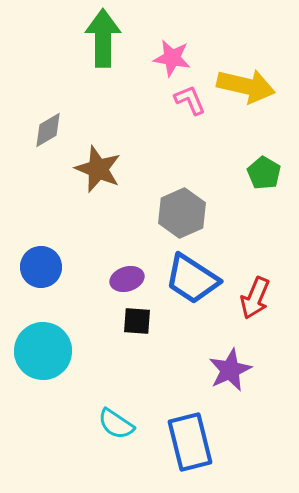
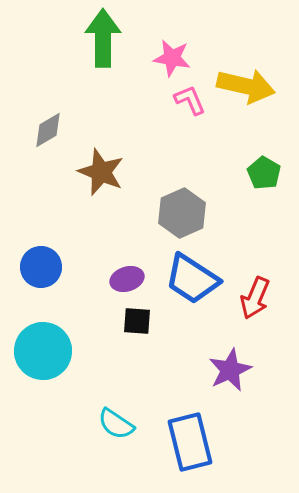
brown star: moved 3 px right, 3 px down
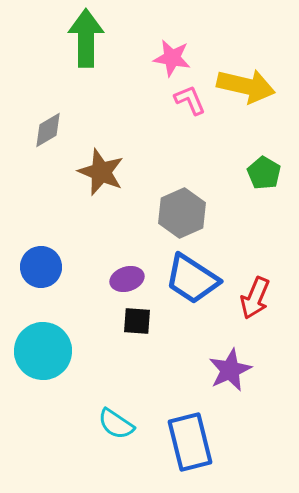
green arrow: moved 17 px left
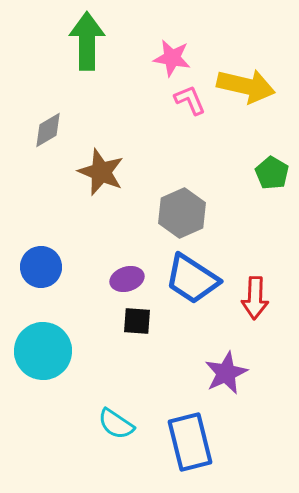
green arrow: moved 1 px right, 3 px down
green pentagon: moved 8 px right
red arrow: rotated 21 degrees counterclockwise
purple star: moved 4 px left, 3 px down
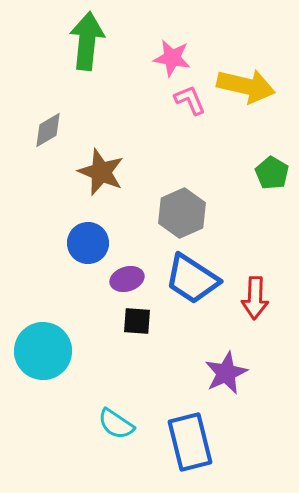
green arrow: rotated 6 degrees clockwise
blue circle: moved 47 px right, 24 px up
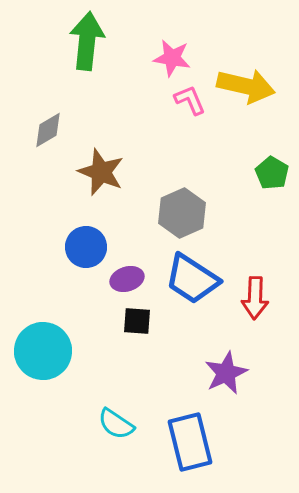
blue circle: moved 2 px left, 4 px down
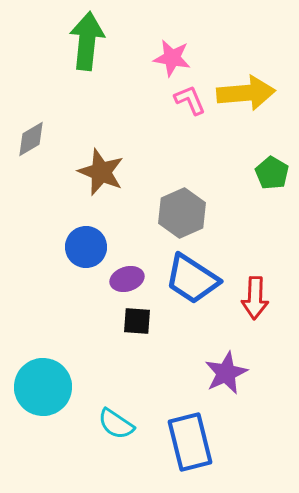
yellow arrow: moved 7 px down; rotated 18 degrees counterclockwise
gray diamond: moved 17 px left, 9 px down
cyan circle: moved 36 px down
